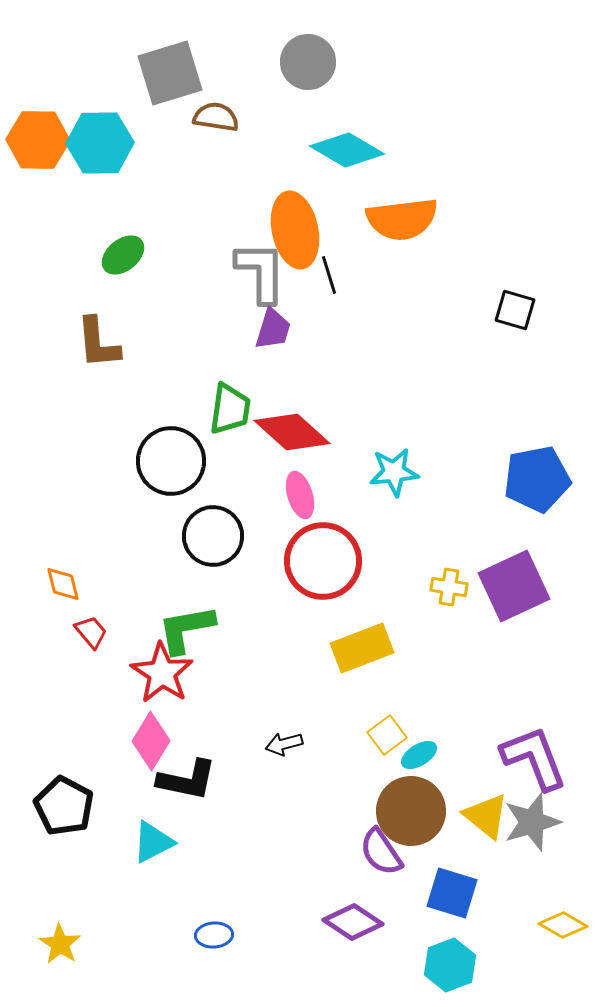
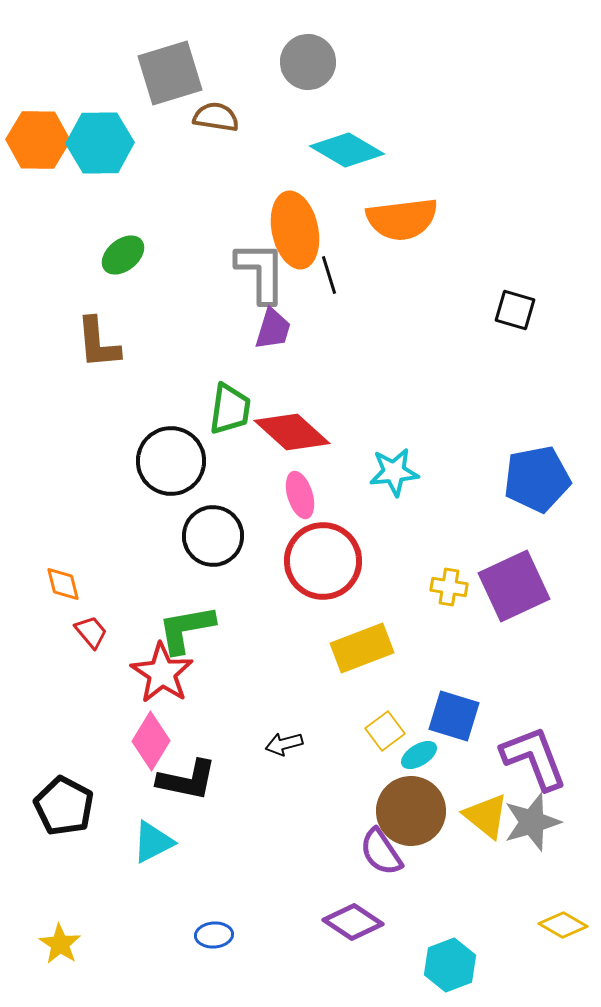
yellow square at (387, 735): moved 2 px left, 4 px up
blue square at (452, 893): moved 2 px right, 177 px up
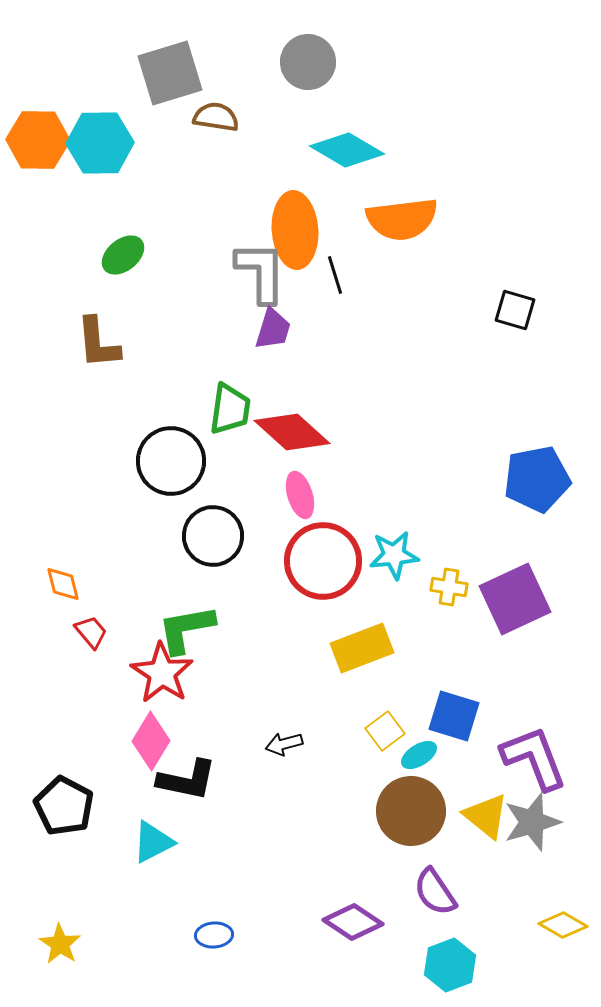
orange ellipse at (295, 230): rotated 8 degrees clockwise
black line at (329, 275): moved 6 px right
cyan star at (394, 472): moved 83 px down
purple square at (514, 586): moved 1 px right, 13 px down
purple semicircle at (381, 852): moved 54 px right, 40 px down
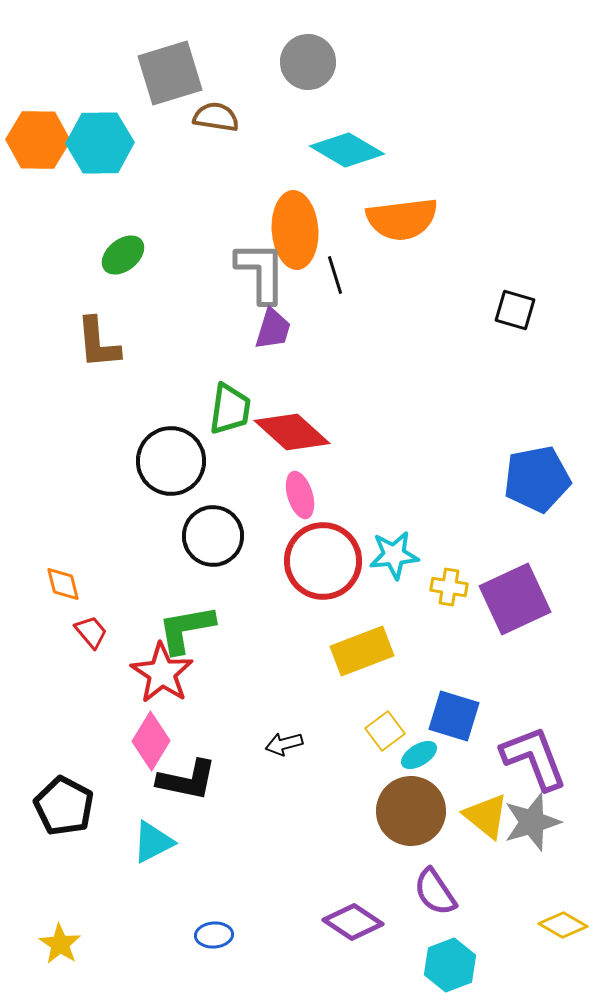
yellow rectangle at (362, 648): moved 3 px down
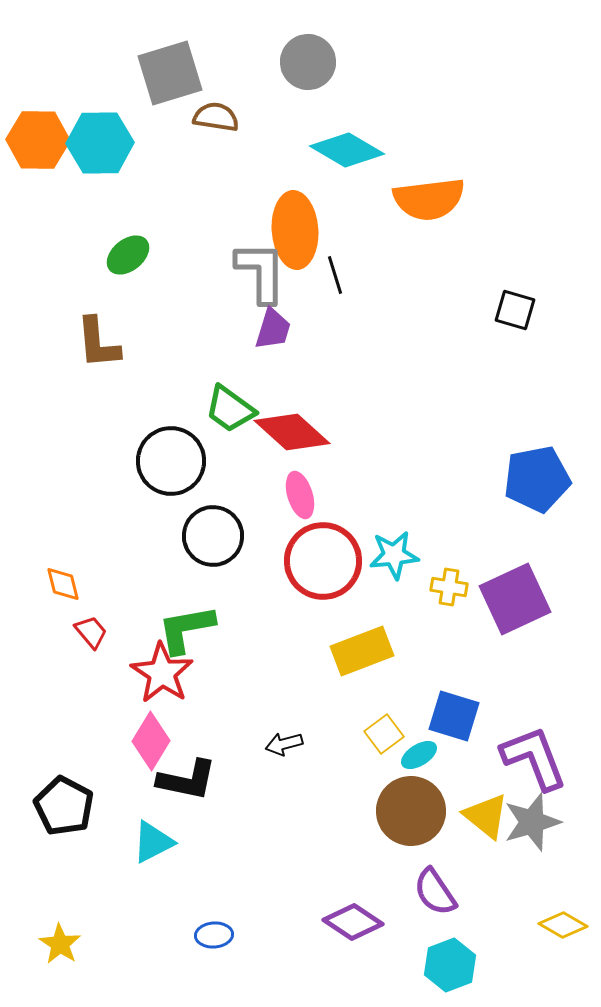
orange semicircle at (402, 219): moved 27 px right, 20 px up
green ellipse at (123, 255): moved 5 px right
green trapezoid at (230, 409): rotated 118 degrees clockwise
yellow square at (385, 731): moved 1 px left, 3 px down
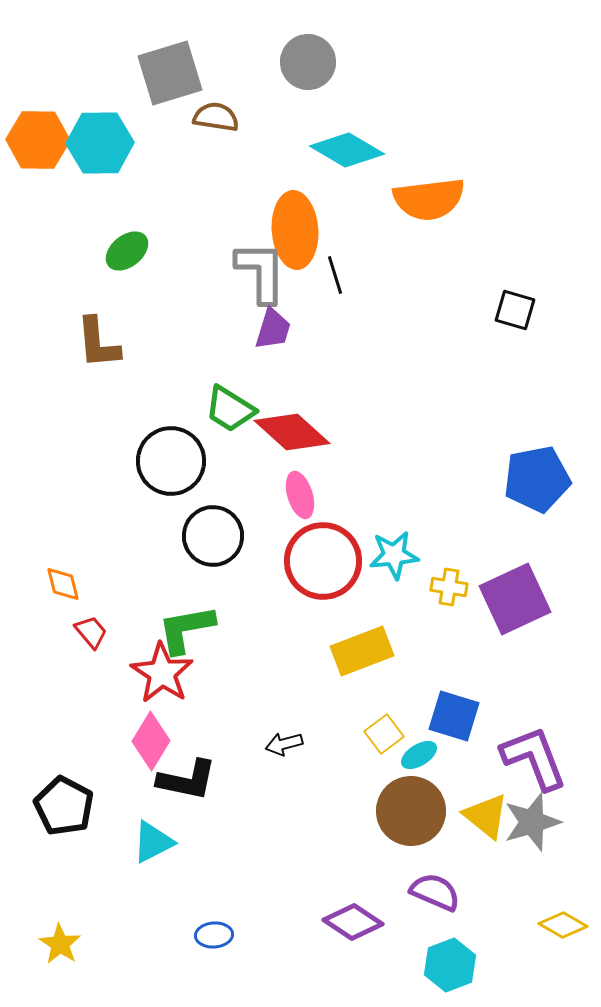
green ellipse at (128, 255): moved 1 px left, 4 px up
green trapezoid at (230, 409): rotated 4 degrees counterclockwise
purple semicircle at (435, 892): rotated 147 degrees clockwise
